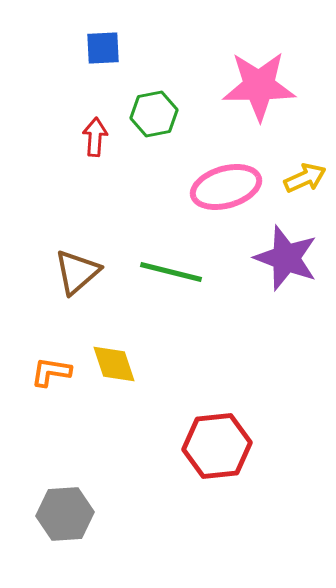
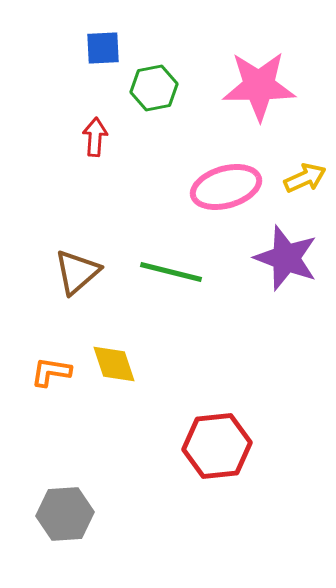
green hexagon: moved 26 px up
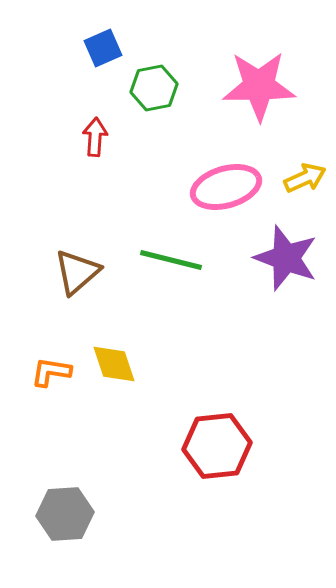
blue square: rotated 21 degrees counterclockwise
green line: moved 12 px up
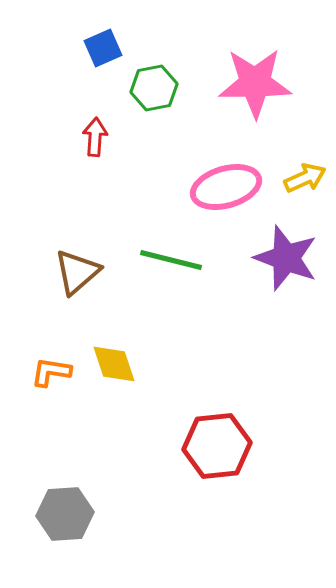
pink star: moved 4 px left, 3 px up
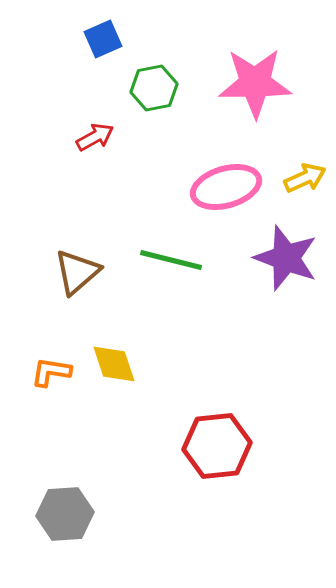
blue square: moved 9 px up
red arrow: rotated 57 degrees clockwise
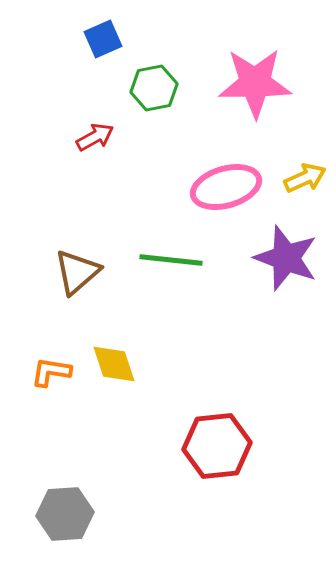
green line: rotated 8 degrees counterclockwise
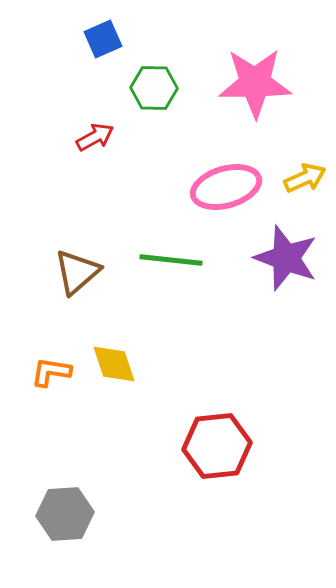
green hexagon: rotated 12 degrees clockwise
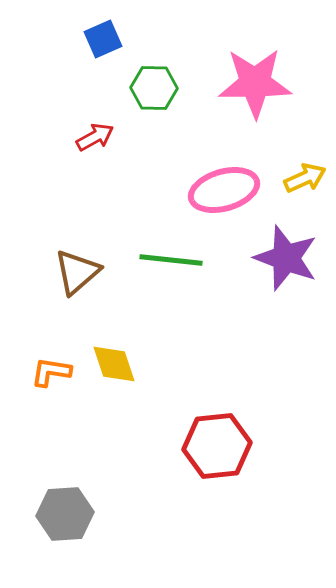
pink ellipse: moved 2 px left, 3 px down
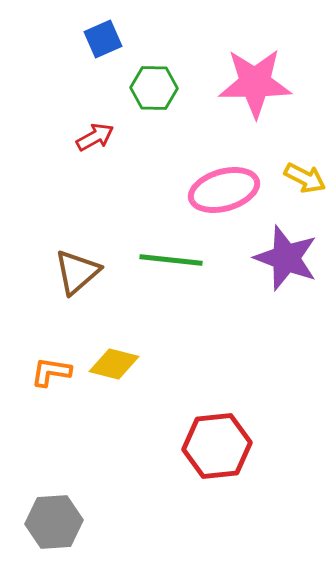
yellow arrow: rotated 51 degrees clockwise
yellow diamond: rotated 57 degrees counterclockwise
gray hexagon: moved 11 px left, 8 px down
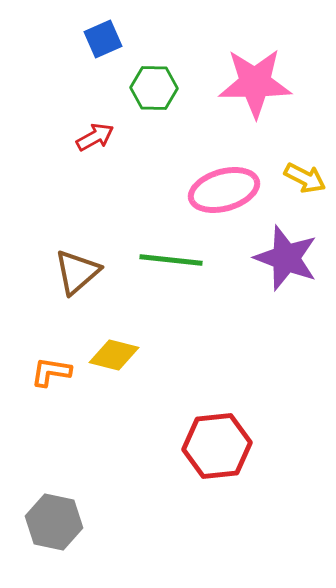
yellow diamond: moved 9 px up
gray hexagon: rotated 16 degrees clockwise
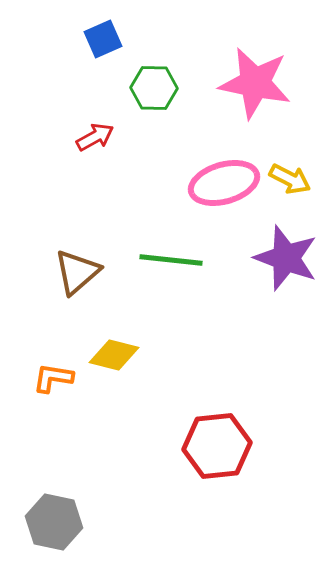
pink star: rotated 12 degrees clockwise
yellow arrow: moved 15 px left, 1 px down
pink ellipse: moved 7 px up
orange L-shape: moved 2 px right, 6 px down
